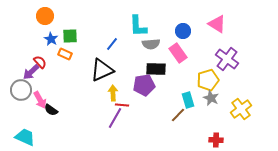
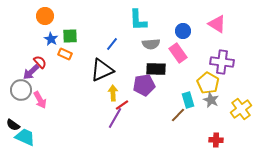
cyan L-shape: moved 6 px up
purple cross: moved 5 px left, 3 px down; rotated 30 degrees counterclockwise
yellow pentagon: moved 3 px down; rotated 25 degrees counterclockwise
gray star: moved 2 px down
red line: rotated 40 degrees counterclockwise
black semicircle: moved 38 px left, 15 px down
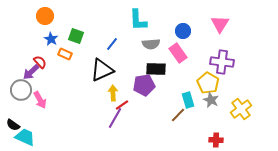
pink triangle: moved 3 px right; rotated 30 degrees clockwise
green square: moved 6 px right; rotated 21 degrees clockwise
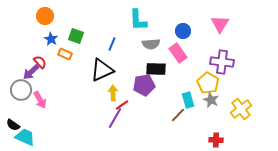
blue line: rotated 16 degrees counterclockwise
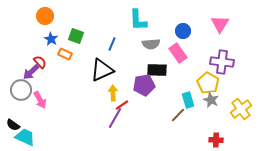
black rectangle: moved 1 px right, 1 px down
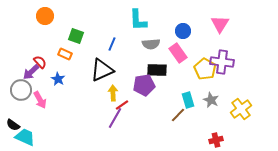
blue star: moved 7 px right, 40 px down
yellow pentagon: moved 3 px left, 14 px up
red cross: rotated 16 degrees counterclockwise
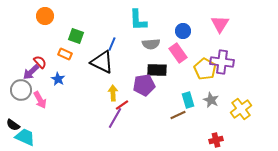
black triangle: moved 8 px up; rotated 50 degrees clockwise
brown line: rotated 21 degrees clockwise
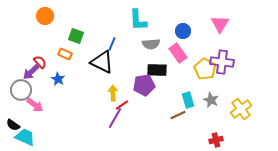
pink arrow: moved 5 px left, 5 px down; rotated 24 degrees counterclockwise
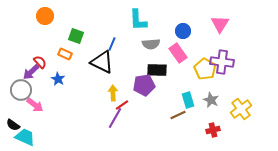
red cross: moved 3 px left, 10 px up
